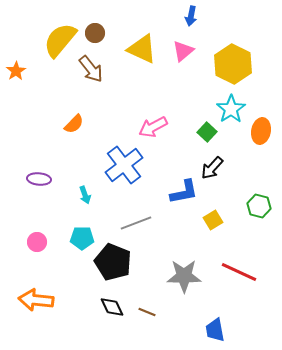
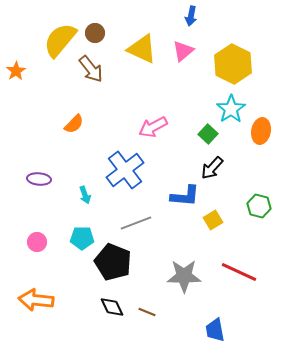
green square: moved 1 px right, 2 px down
blue cross: moved 1 px right, 5 px down
blue L-shape: moved 1 px right, 4 px down; rotated 16 degrees clockwise
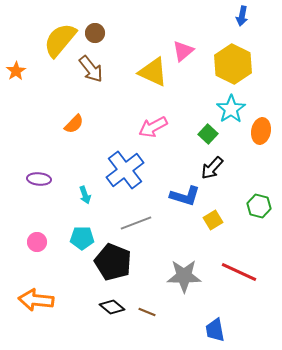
blue arrow: moved 51 px right
yellow triangle: moved 11 px right, 23 px down
blue L-shape: rotated 12 degrees clockwise
black diamond: rotated 25 degrees counterclockwise
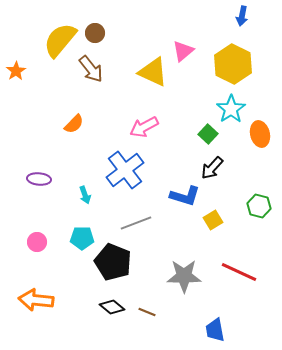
pink arrow: moved 9 px left
orange ellipse: moved 1 px left, 3 px down; rotated 25 degrees counterclockwise
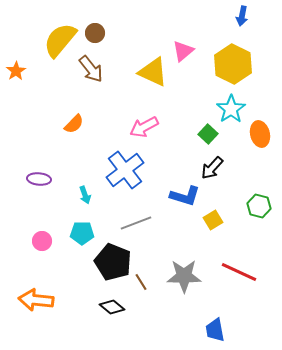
cyan pentagon: moved 5 px up
pink circle: moved 5 px right, 1 px up
brown line: moved 6 px left, 30 px up; rotated 36 degrees clockwise
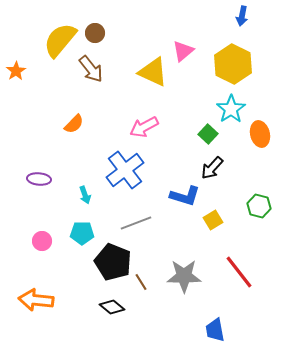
red line: rotated 27 degrees clockwise
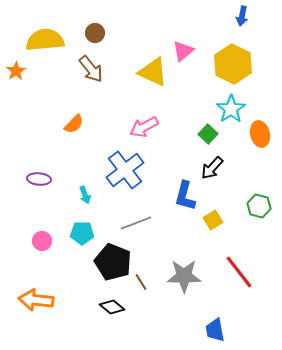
yellow semicircle: moved 15 px left; rotated 45 degrees clockwise
blue L-shape: rotated 88 degrees clockwise
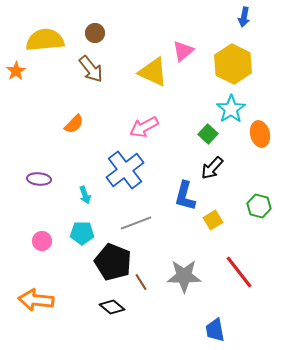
blue arrow: moved 2 px right, 1 px down
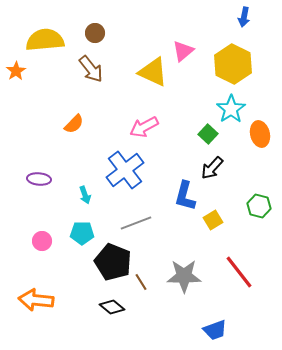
blue trapezoid: rotated 100 degrees counterclockwise
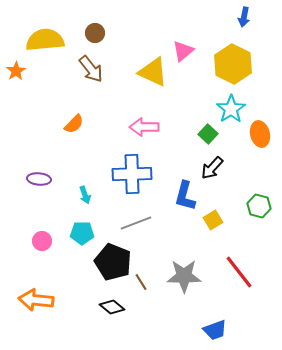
pink arrow: rotated 28 degrees clockwise
blue cross: moved 7 px right, 4 px down; rotated 36 degrees clockwise
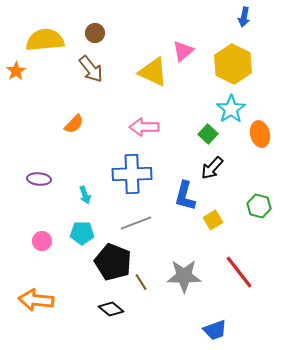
black diamond: moved 1 px left, 2 px down
